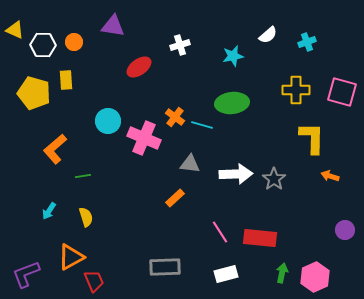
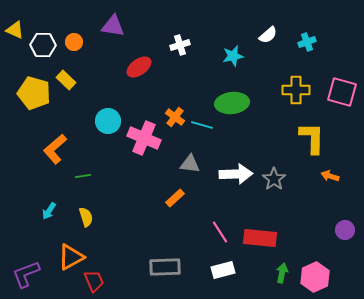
yellow rectangle: rotated 42 degrees counterclockwise
white rectangle: moved 3 px left, 4 px up
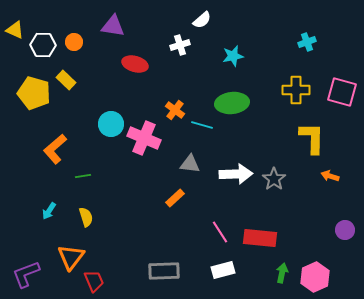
white semicircle: moved 66 px left, 15 px up
red ellipse: moved 4 px left, 3 px up; rotated 50 degrees clockwise
orange cross: moved 7 px up
cyan circle: moved 3 px right, 3 px down
orange triangle: rotated 24 degrees counterclockwise
gray rectangle: moved 1 px left, 4 px down
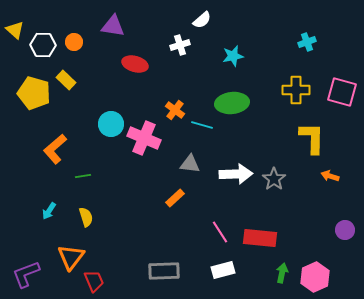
yellow triangle: rotated 18 degrees clockwise
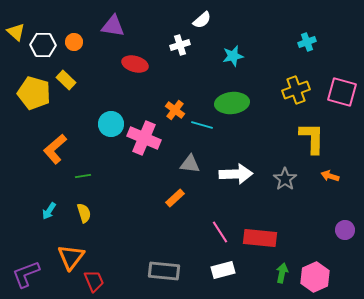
yellow triangle: moved 1 px right, 2 px down
yellow cross: rotated 20 degrees counterclockwise
gray star: moved 11 px right
yellow semicircle: moved 2 px left, 4 px up
gray rectangle: rotated 8 degrees clockwise
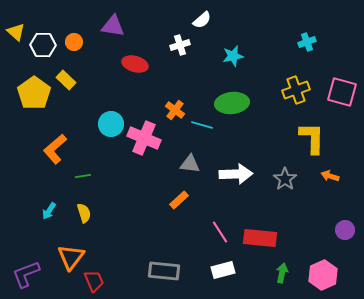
yellow pentagon: rotated 20 degrees clockwise
orange rectangle: moved 4 px right, 2 px down
pink hexagon: moved 8 px right, 2 px up
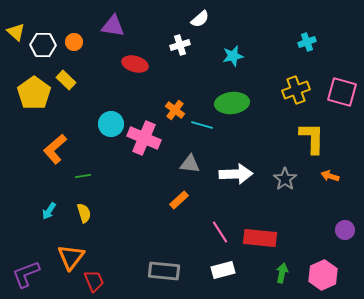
white semicircle: moved 2 px left, 1 px up
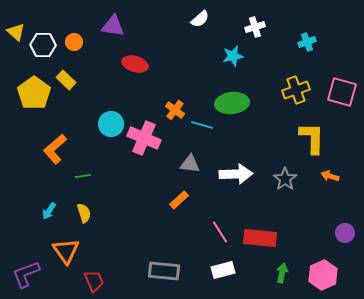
white cross: moved 75 px right, 18 px up
purple circle: moved 3 px down
orange triangle: moved 5 px left, 6 px up; rotated 12 degrees counterclockwise
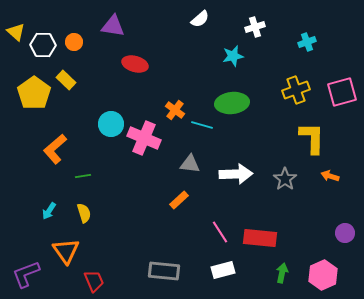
pink square: rotated 32 degrees counterclockwise
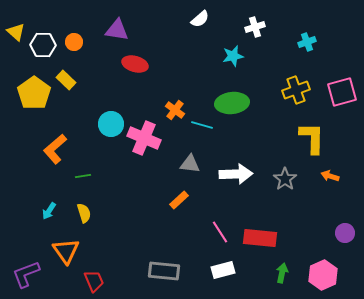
purple triangle: moved 4 px right, 4 px down
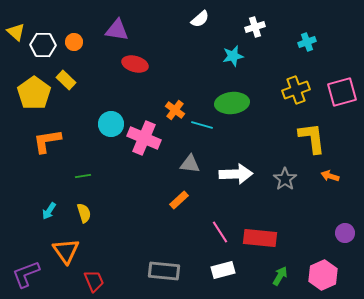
yellow L-shape: rotated 8 degrees counterclockwise
orange L-shape: moved 8 px left, 8 px up; rotated 32 degrees clockwise
green arrow: moved 2 px left, 3 px down; rotated 18 degrees clockwise
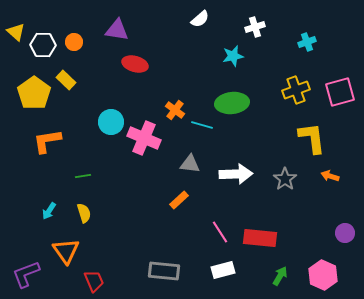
pink square: moved 2 px left
cyan circle: moved 2 px up
pink hexagon: rotated 12 degrees counterclockwise
